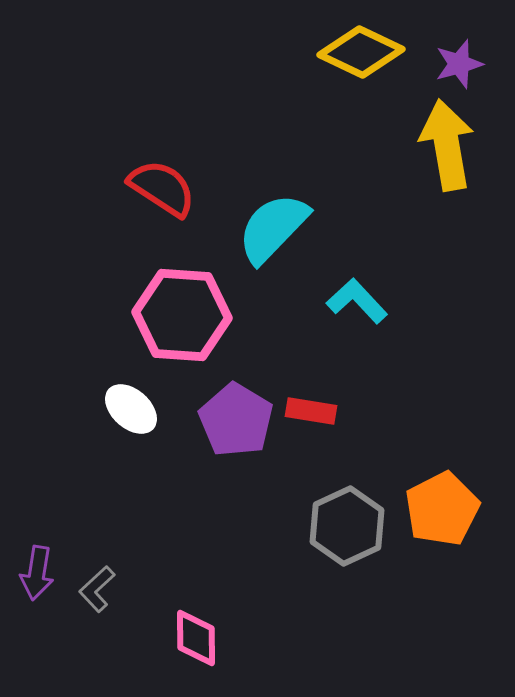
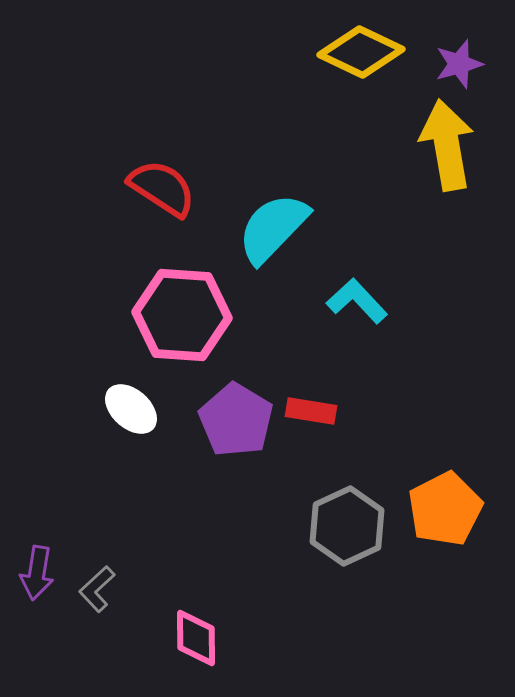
orange pentagon: moved 3 px right
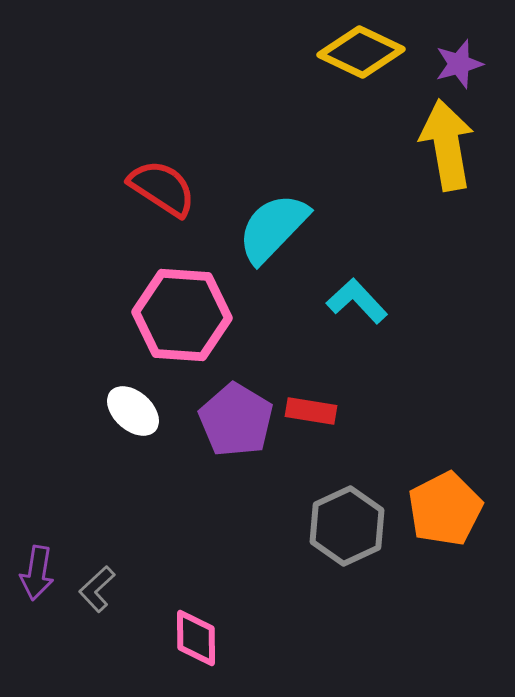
white ellipse: moved 2 px right, 2 px down
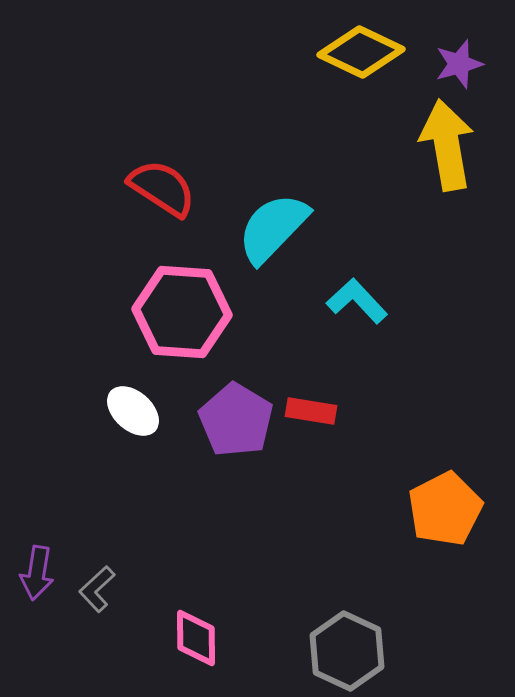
pink hexagon: moved 3 px up
gray hexagon: moved 125 px down; rotated 10 degrees counterclockwise
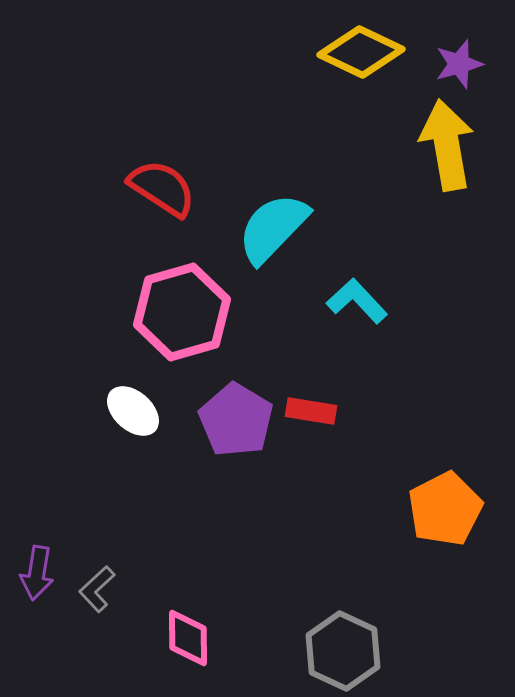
pink hexagon: rotated 20 degrees counterclockwise
pink diamond: moved 8 px left
gray hexagon: moved 4 px left
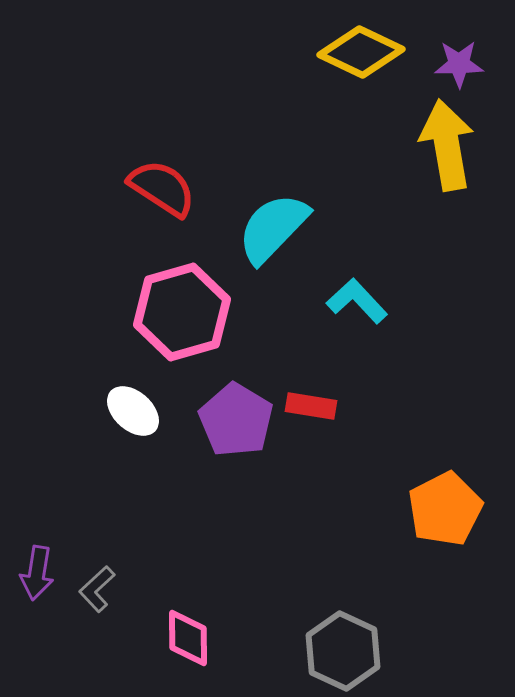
purple star: rotated 15 degrees clockwise
red rectangle: moved 5 px up
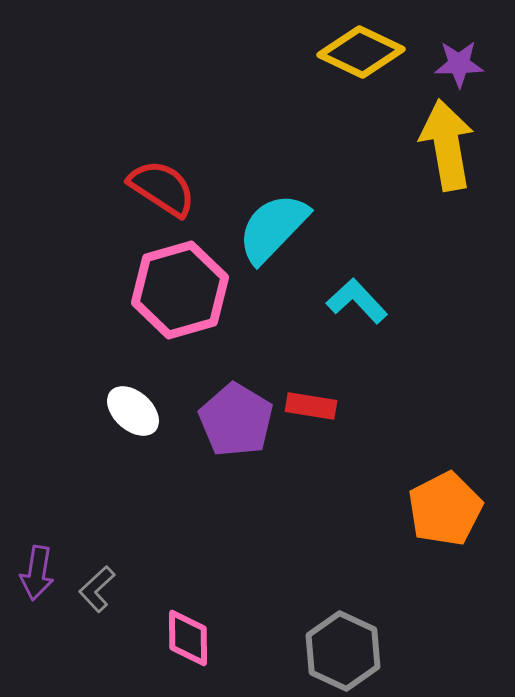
pink hexagon: moved 2 px left, 22 px up
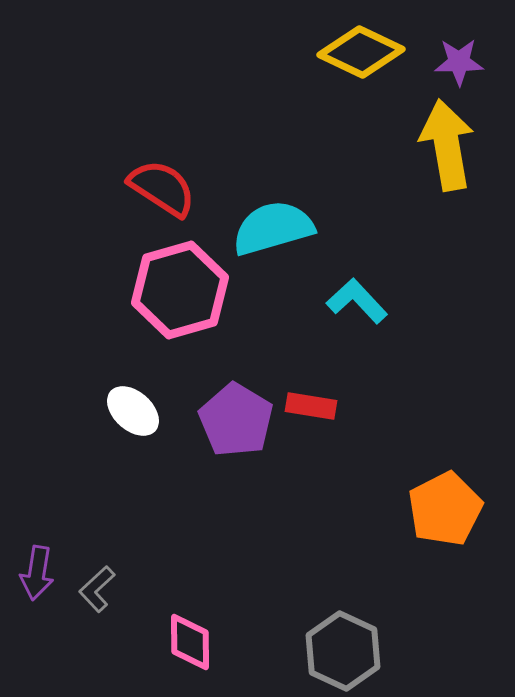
purple star: moved 2 px up
cyan semicircle: rotated 30 degrees clockwise
pink diamond: moved 2 px right, 4 px down
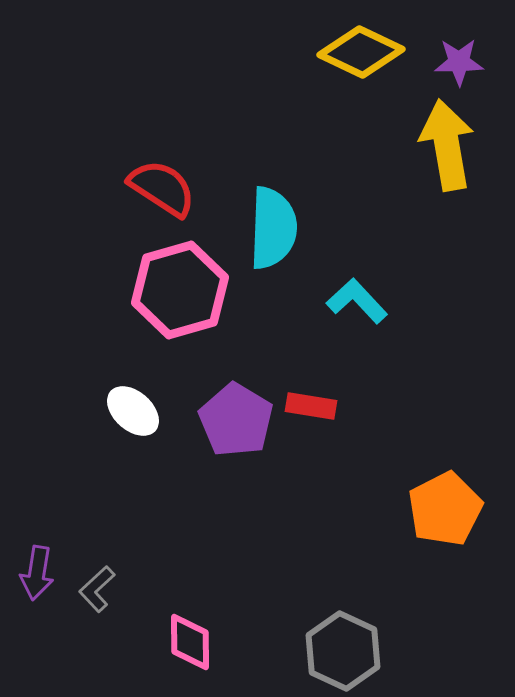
cyan semicircle: rotated 108 degrees clockwise
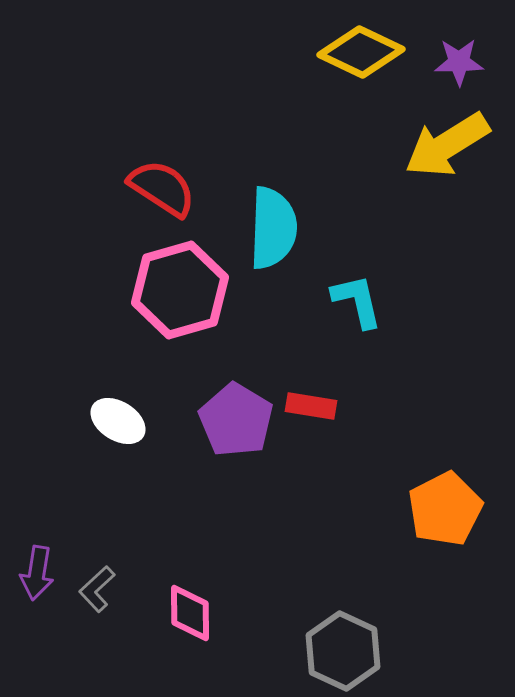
yellow arrow: rotated 112 degrees counterclockwise
cyan L-shape: rotated 30 degrees clockwise
white ellipse: moved 15 px left, 10 px down; rotated 10 degrees counterclockwise
pink diamond: moved 29 px up
